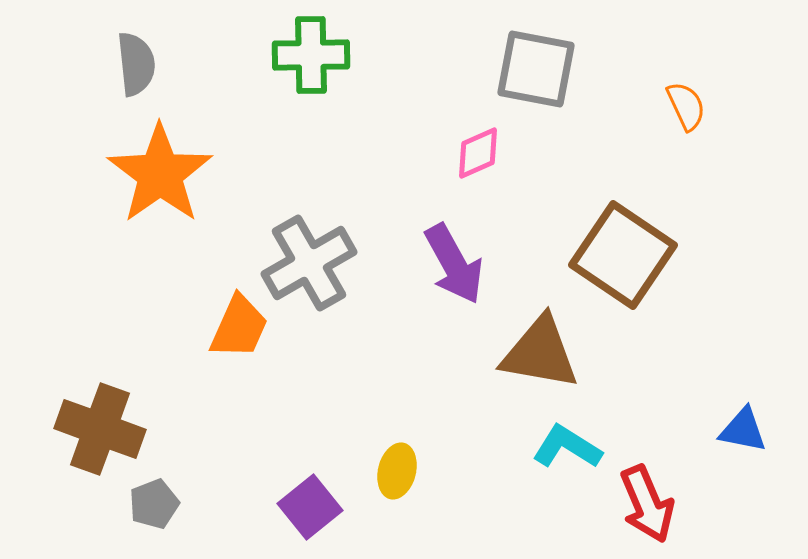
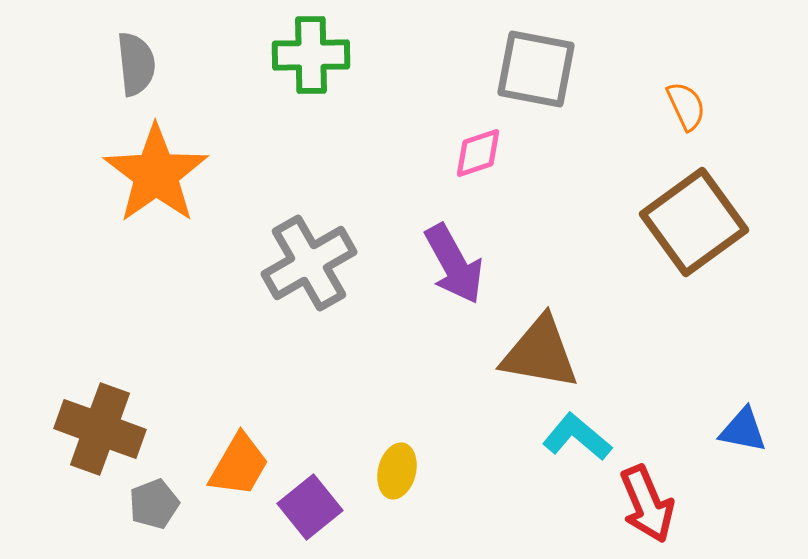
pink diamond: rotated 6 degrees clockwise
orange star: moved 4 px left
brown square: moved 71 px right, 33 px up; rotated 20 degrees clockwise
orange trapezoid: moved 138 px down; rotated 6 degrees clockwise
cyan L-shape: moved 10 px right, 10 px up; rotated 8 degrees clockwise
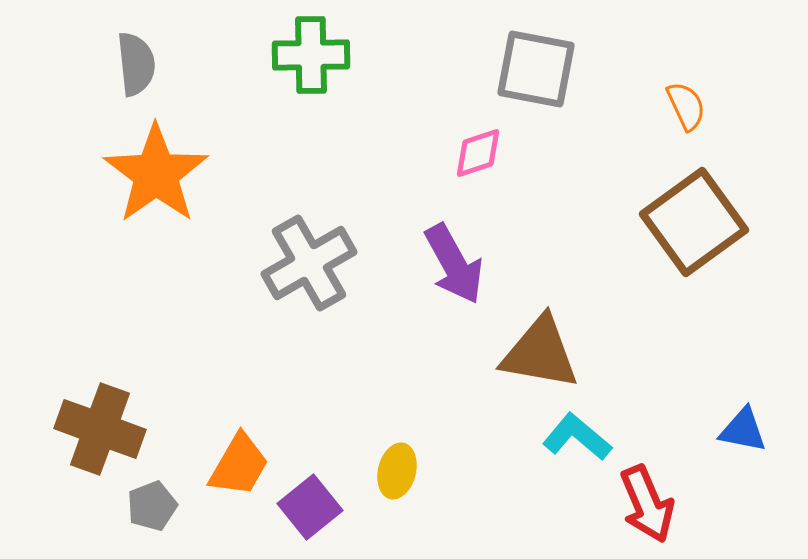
gray pentagon: moved 2 px left, 2 px down
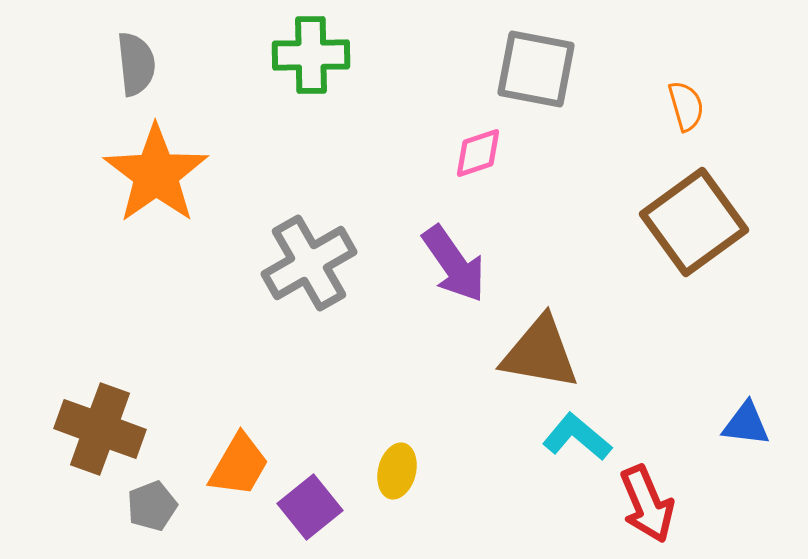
orange semicircle: rotated 9 degrees clockwise
purple arrow: rotated 6 degrees counterclockwise
blue triangle: moved 3 px right, 6 px up; rotated 4 degrees counterclockwise
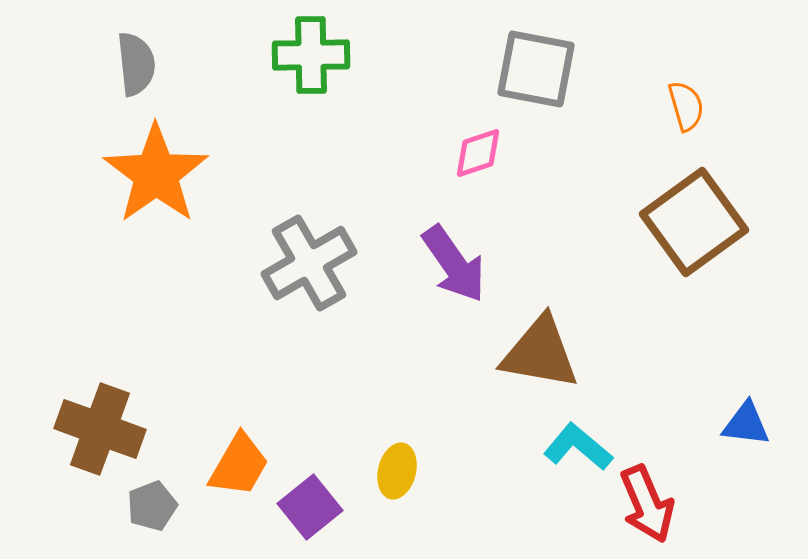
cyan L-shape: moved 1 px right, 10 px down
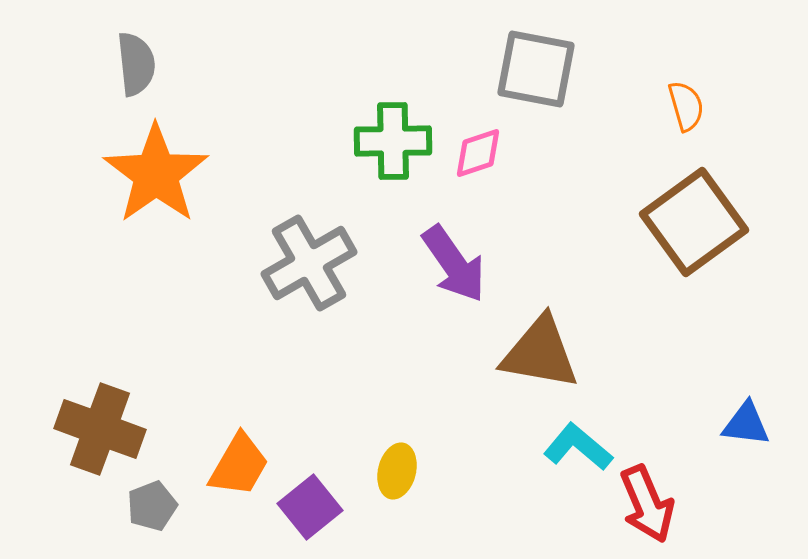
green cross: moved 82 px right, 86 px down
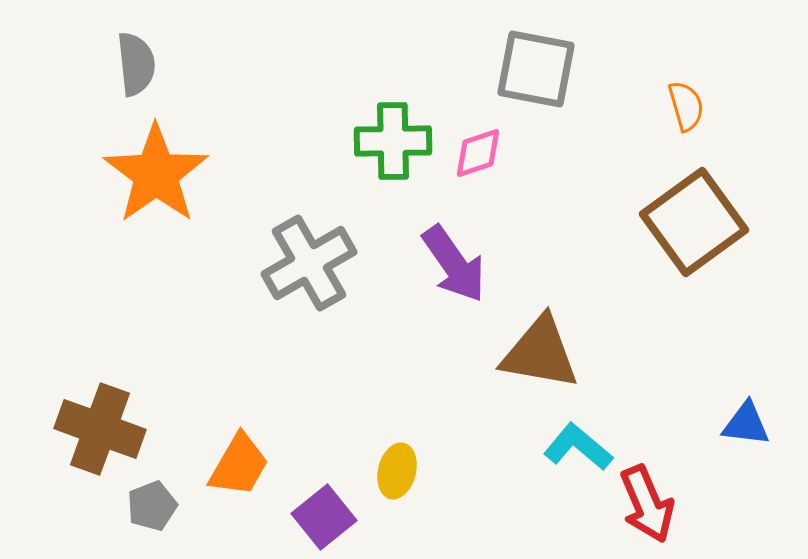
purple square: moved 14 px right, 10 px down
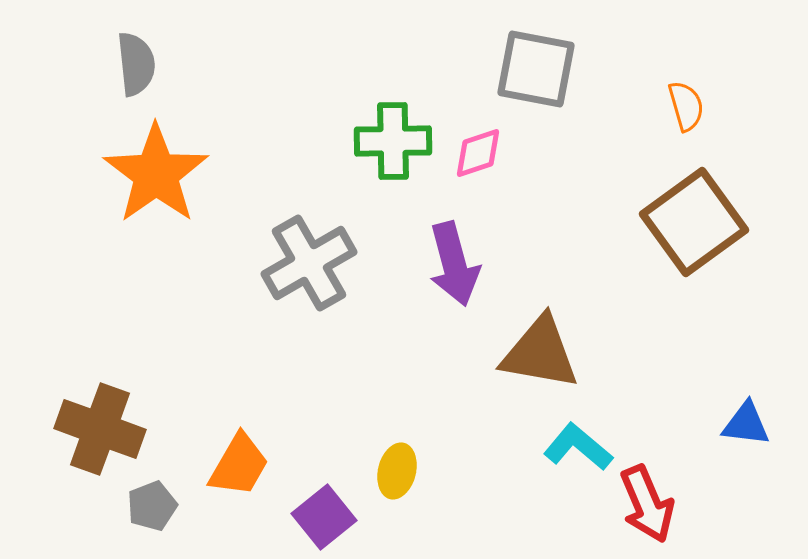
purple arrow: rotated 20 degrees clockwise
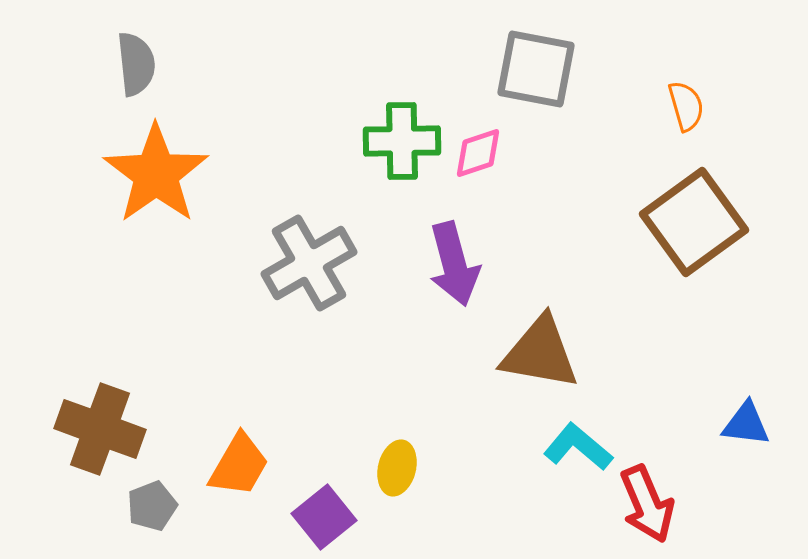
green cross: moved 9 px right
yellow ellipse: moved 3 px up
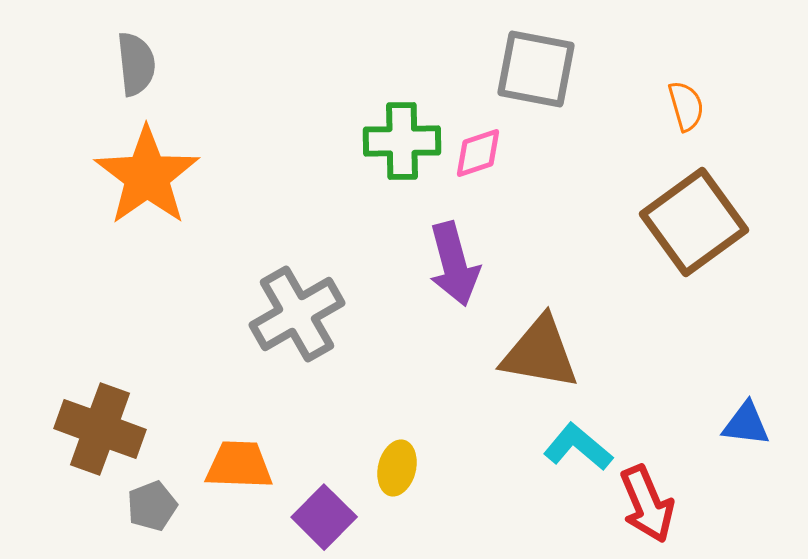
orange star: moved 9 px left, 2 px down
gray cross: moved 12 px left, 51 px down
orange trapezoid: rotated 118 degrees counterclockwise
purple square: rotated 6 degrees counterclockwise
